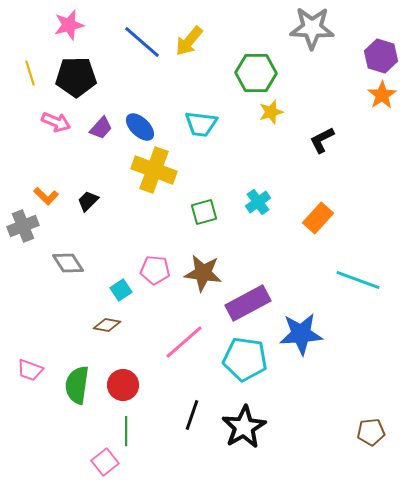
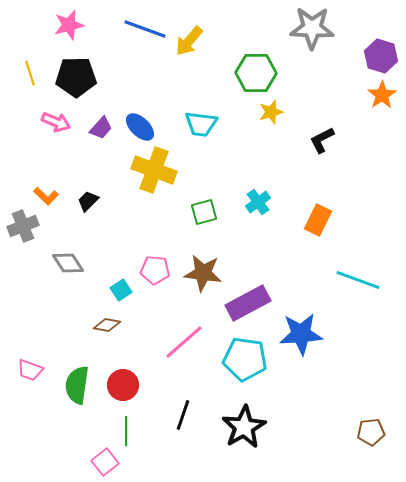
blue line: moved 3 px right, 13 px up; rotated 21 degrees counterclockwise
orange rectangle: moved 2 px down; rotated 16 degrees counterclockwise
black line: moved 9 px left
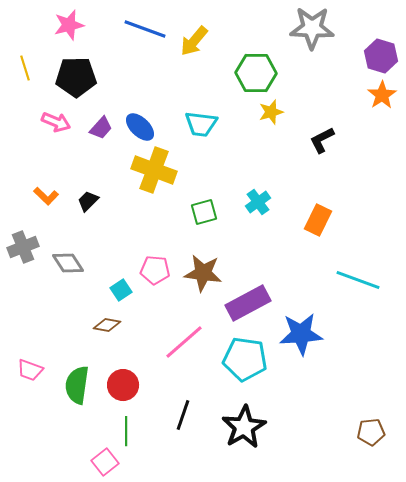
yellow arrow: moved 5 px right
yellow line: moved 5 px left, 5 px up
gray cross: moved 21 px down
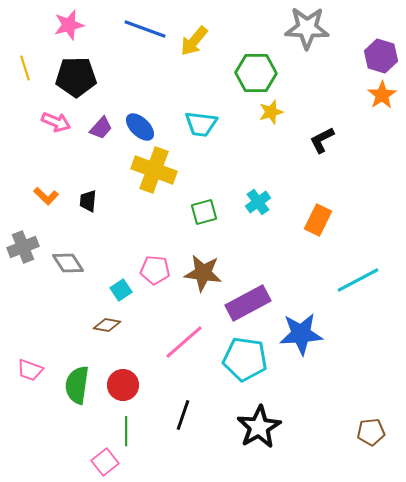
gray star: moved 5 px left
black trapezoid: rotated 40 degrees counterclockwise
cyan line: rotated 48 degrees counterclockwise
black star: moved 15 px right
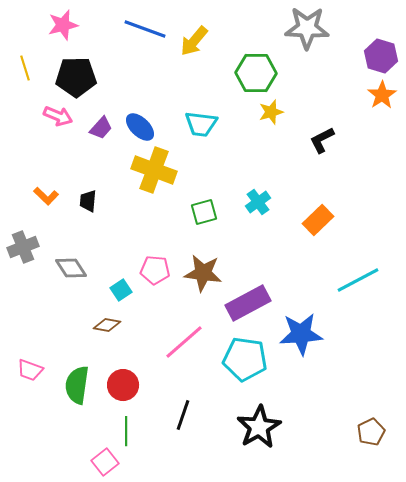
pink star: moved 6 px left
pink arrow: moved 2 px right, 6 px up
orange rectangle: rotated 20 degrees clockwise
gray diamond: moved 3 px right, 5 px down
brown pentagon: rotated 20 degrees counterclockwise
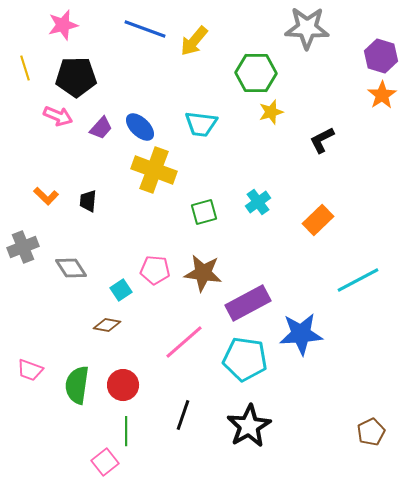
black star: moved 10 px left, 1 px up
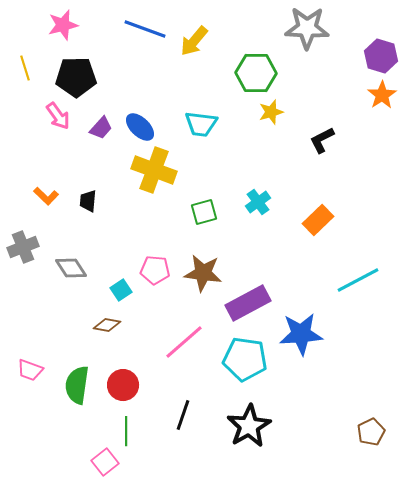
pink arrow: rotated 32 degrees clockwise
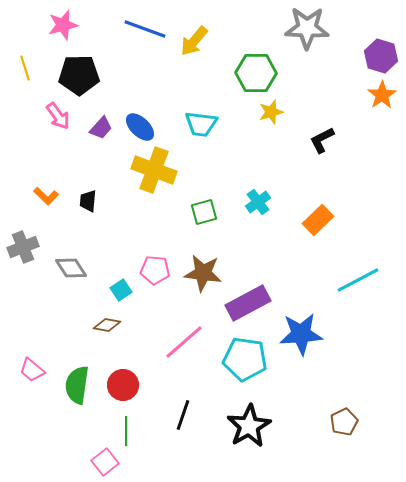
black pentagon: moved 3 px right, 2 px up
pink trapezoid: moved 2 px right; rotated 20 degrees clockwise
brown pentagon: moved 27 px left, 10 px up
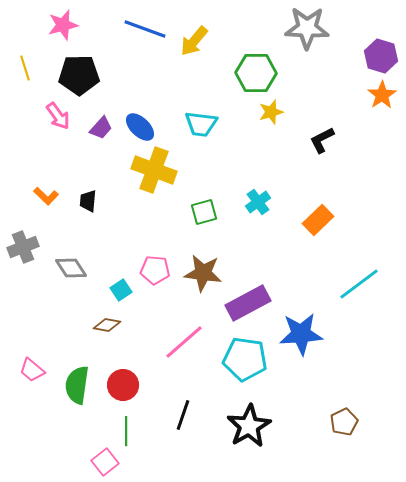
cyan line: moved 1 px right, 4 px down; rotated 9 degrees counterclockwise
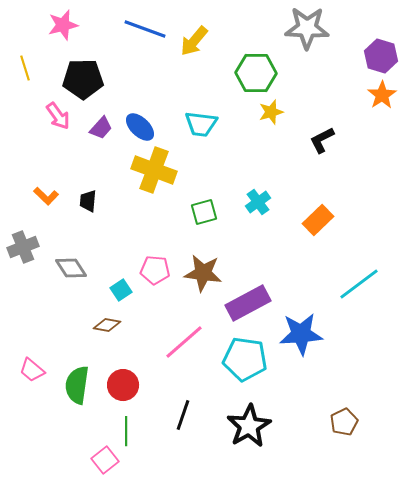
black pentagon: moved 4 px right, 4 px down
pink square: moved 2 px up
